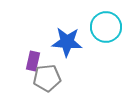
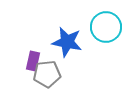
blue star: rotated 8 degrees clockwise
gray pentagon: moved 4 px up
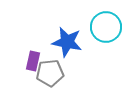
gray pentagon: moved 3 px right, 1 px up
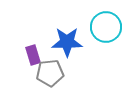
blue star: rotated 12 degrees counterclockwise
purple rectangle: moved 6 px up; rotated 30 degrees counterclockwise
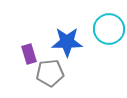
cyan circle: moved 3 px right, 2 px down
purple rectangle: moved 4 px left, 1 px up
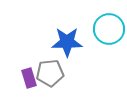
purple rectangle: moved 24 px down
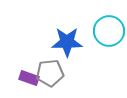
cyan circle: moved 2 px down
purple rectangle: rotated 54 degrees counterclockwise
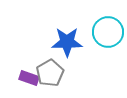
cyan circle: moved 1 px left, 1 px down
gray pentagon: rotated 24 degrees counterclockwise
